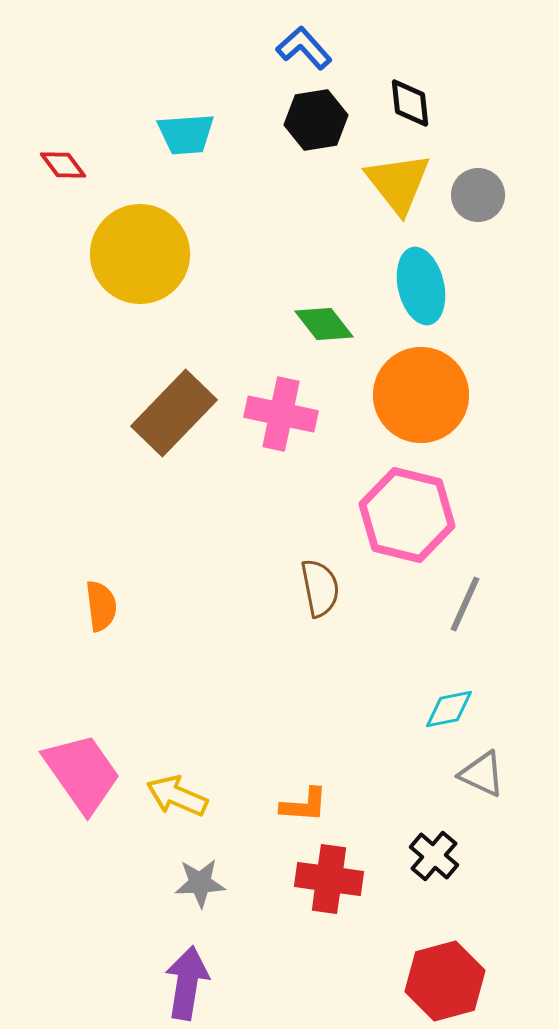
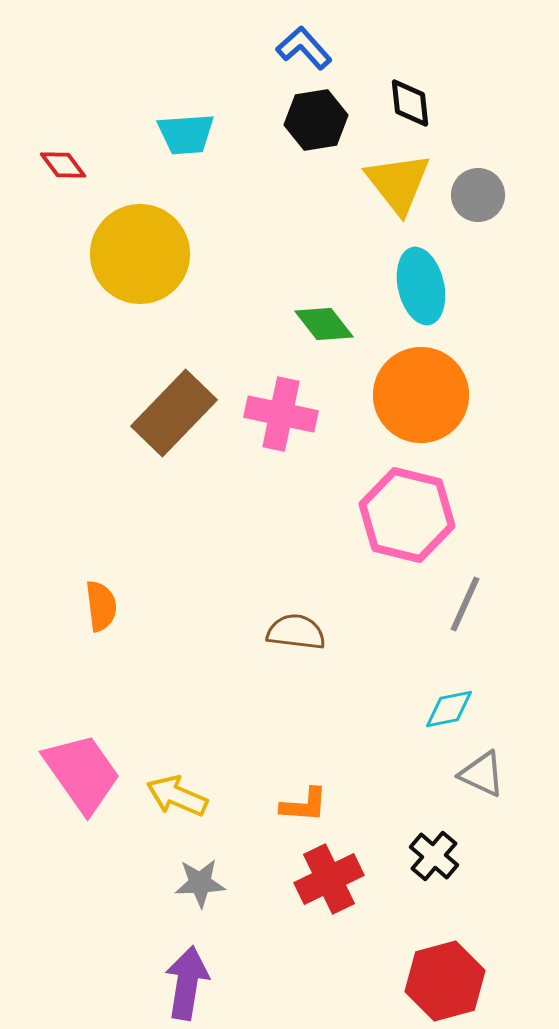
brown semicircle: moved 24 px left, 44 px down; rotated 72 degrees counterclockwise
red cross: rotated 34 degrees counterclockwise
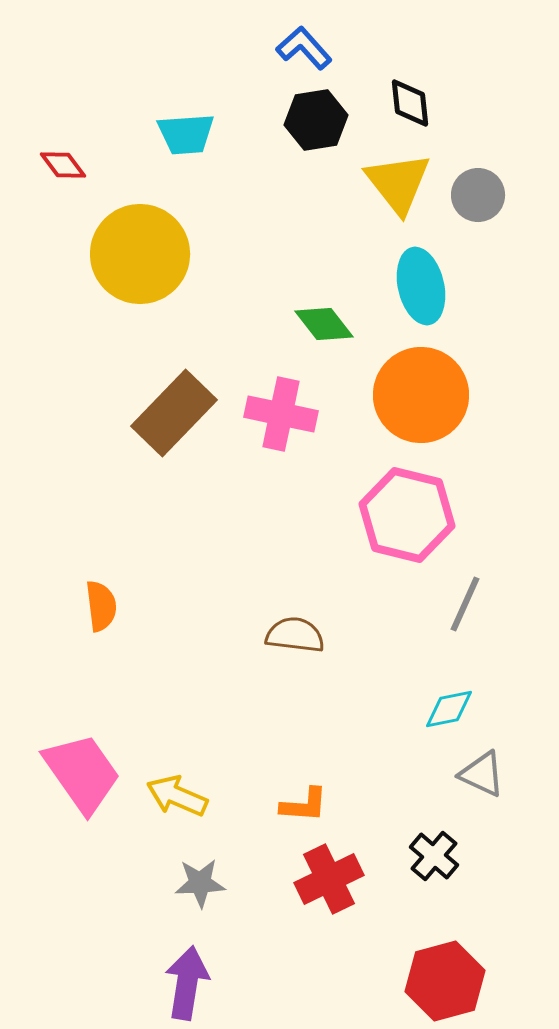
brown semicircle: moved 1 px left, 3 px down
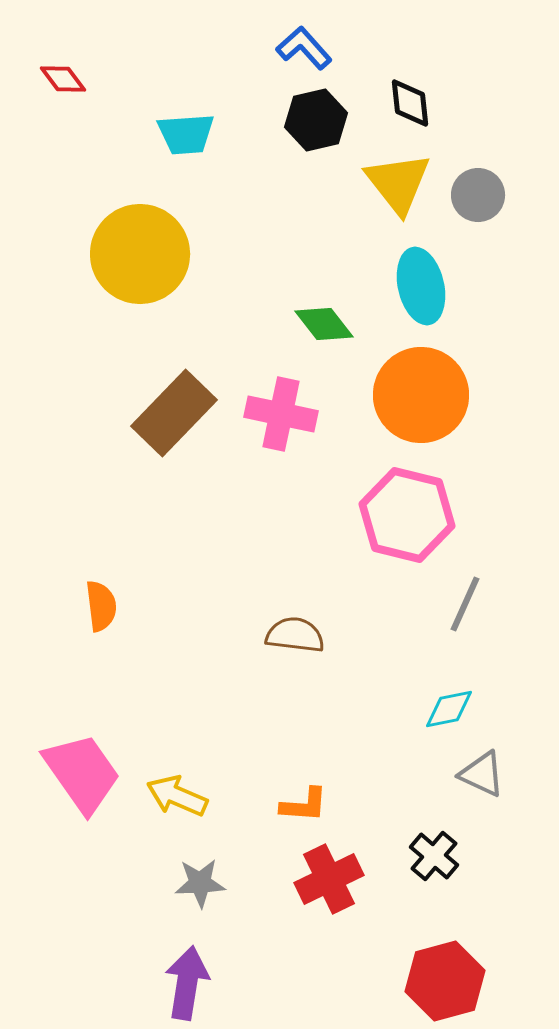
black hexagon: rotated 4 degrees counterclockwise
red diamond: moved 86 px up
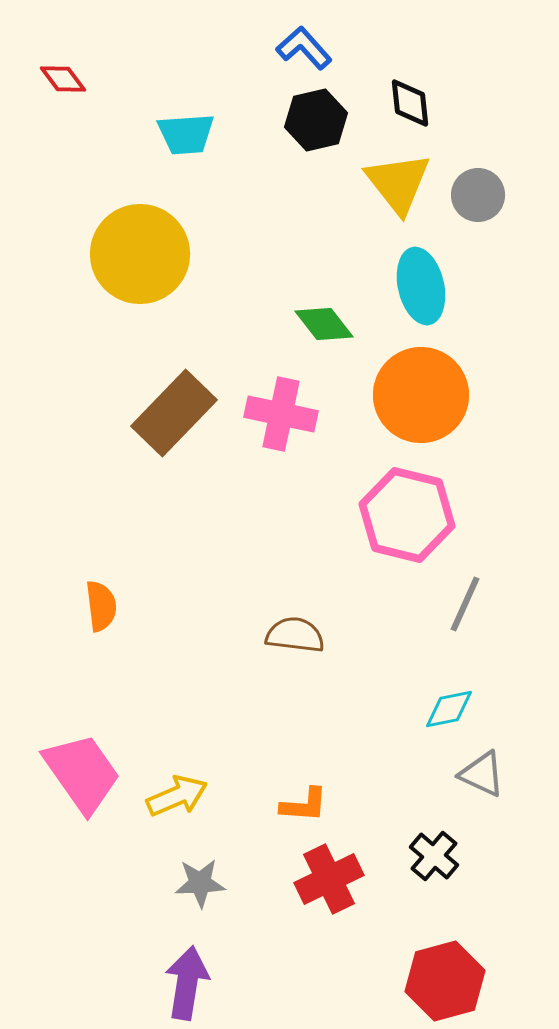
yellow arrow: rotated 134 degrees clockwise
